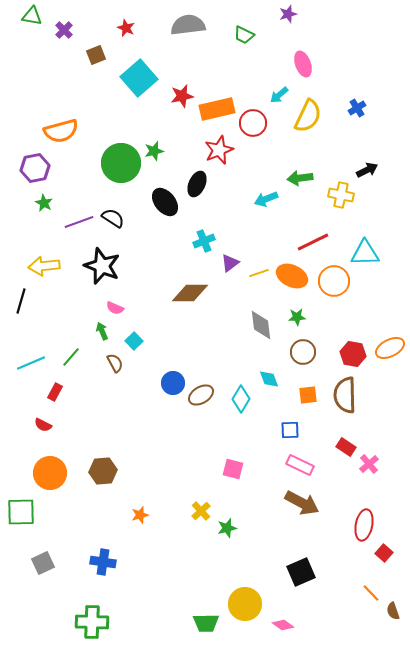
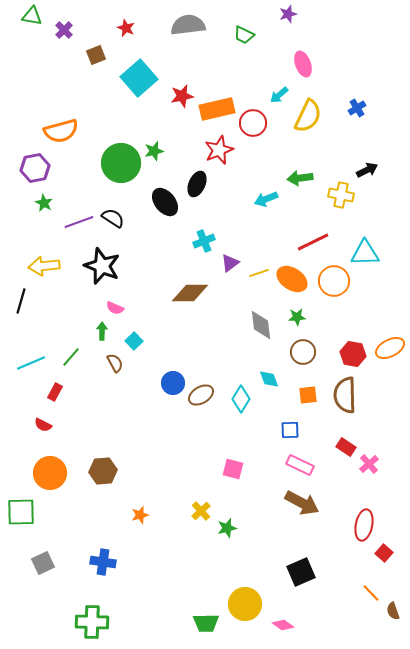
orange ellipse at (292, 276): moved 3 px down; rotated 8 degrees clockwise
green arrow at (102, 331): rotated 24 degrees clockwise
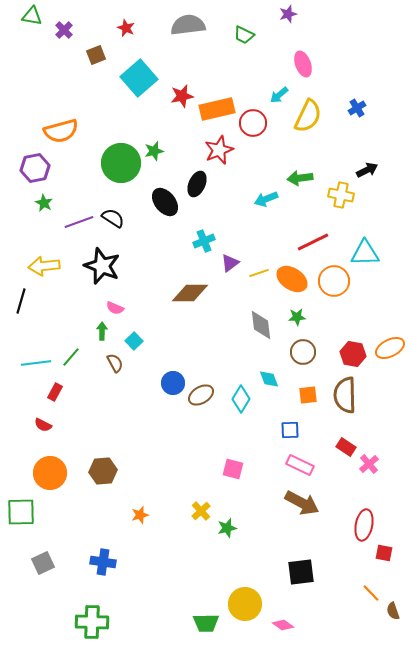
cyan line at (31, 363): moved 5 px right; rotated 16 degrees clockwise
red square at (384, 553): rotated 30 degrees counterclockwise
black square at (301, 572): rotated 16 degrees clockwise
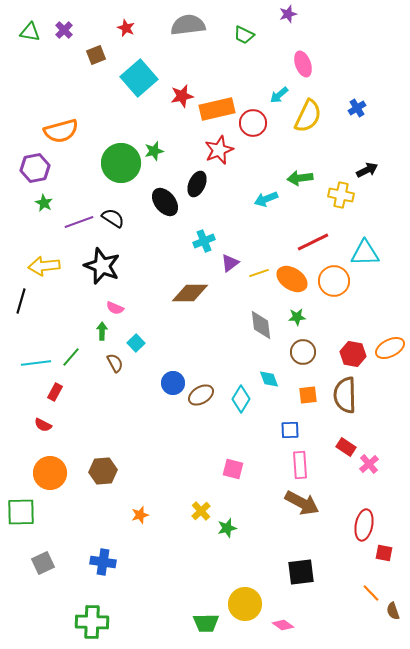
green triangle at (32, 16): moved 2 px left, 16 px down
cyan square at (134, 341): moved 2 px right, 2 px down
pink rectangle at (300, 465): rotated 60 degrees clockwise
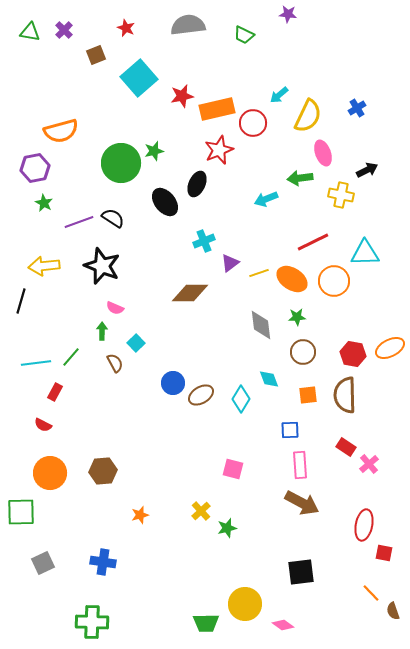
purple star at (288, 14): rotated 24 degrees clockwise
pink ellipse at (303, 64): moved 20 px right, 89 px down
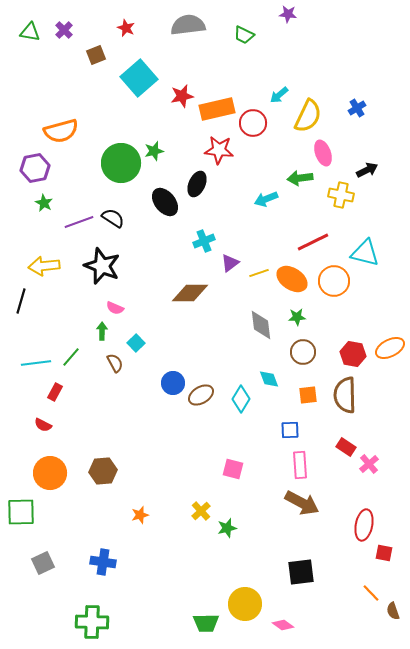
red star at (219, 150): rotated 28 degrees clockwise
cyan triangle at (365, 253): rotated 16 degrees clockwise
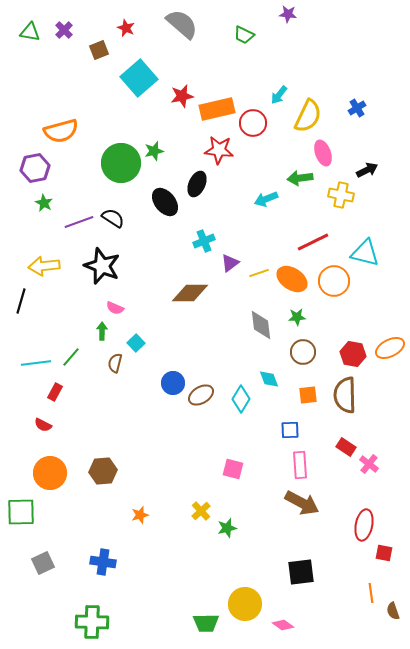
gray semicircle at (188, 25): moved 6 px left, 1 px up; rotated 48 degrees clockwise
brown square at (96, 55): moved 3 px right, 5 px up
cyan arrow at (279, 95): rotated 12 degrees counterclockwise
brown semicircle at (115, 363): rotated 138 degrees counterclockwise
pink cross at (369, 464): rotated 12 degrees counterclockwise
orange line at (371, 593): rotated 36 degrees clockwise
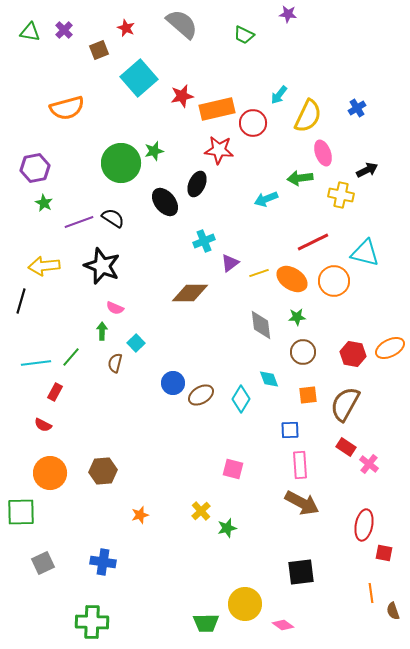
orange semicircle at (61, 131): moved 6 px right, 23 px up
brown semicircle at (345, 395): moved 9 px down; rotated 30 degrees clockwise
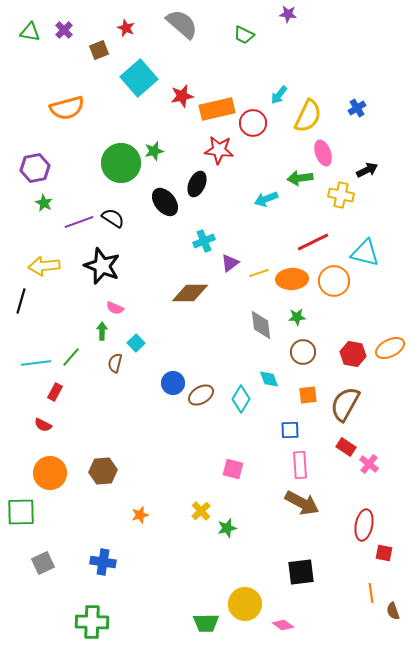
orange ellipse at (292, 279): rotated 36 degrees counterclockwise
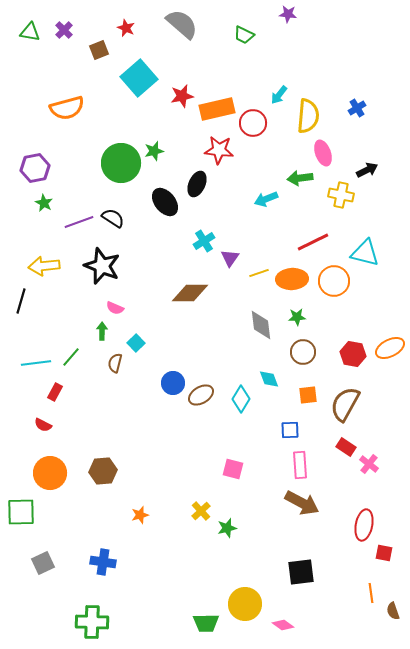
yellow semicircle at (308, 116): rotated 20 degrees counterclockwise
cyan cross at (204, 241): rotated 10 degrees counterclockwise
purple triangle at (230, 263): moved 5 px up; rotated 18 degrees counterclockwise
